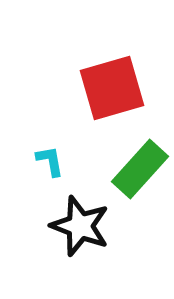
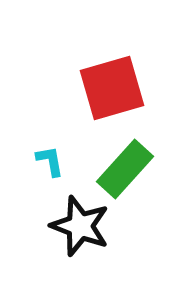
green rectangle: moved 15 px left
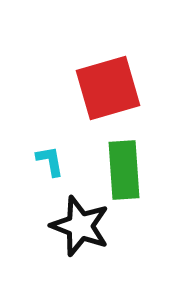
red square: moved 4 px left
green rectangle: moved 1 px left, 1 px down; rotated 46 degrees counterclockwise
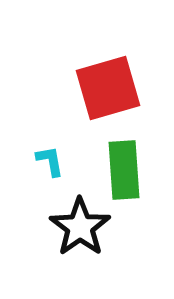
black star: moved 1 px down; rotated 16 degrees clockwise
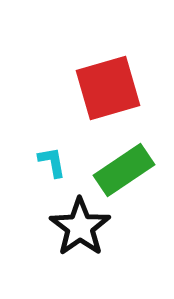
cyan L-shape: moved 2 px right, 1 px down
green rectangle: rotated 60 degrees clockwise
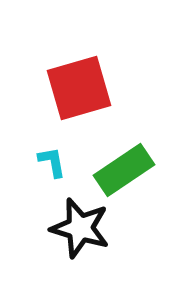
red square: moved 29 px left
black star: moved 1 px down; rotated 20 degrees counterclockwise
